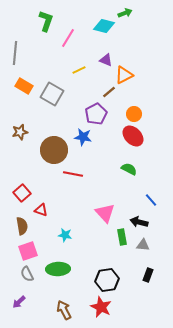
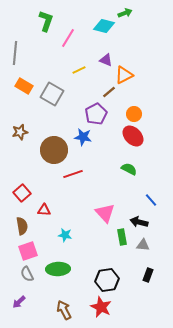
red line: rotated 30 degrees counterclockwise
red triangle: moved 3 px right; rotated 16 degrees counterclockwise
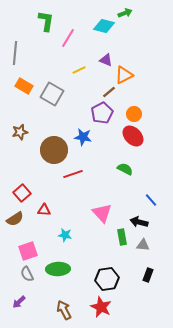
green L-shape: rotated 10 degrees counterclockwise
purple pentagon: moved 6 px right, 1 px up
green semicircle: moved 4 px left
pink triangle: moved 3 px left
brown semicircle: moved 7 px left, 7 px up; rotated 66 degrees clockwise
black hexagon: moved 1 px up
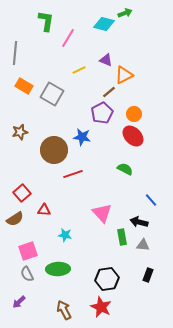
cyan diamond: moved 2 px up
blue star: moved 1 px left
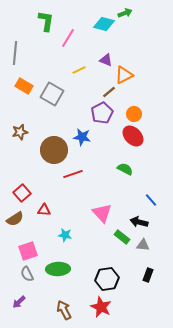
green rectangle: rotated 42 degrees counterclockwise
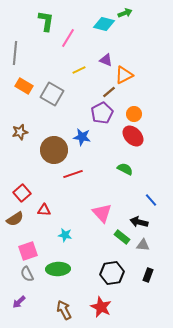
black hexagon: moved 5 px right, 6 px up
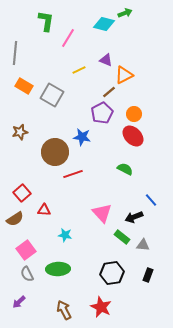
gray square: moved 1 px down
brown circle: moved 1 px right, 2 px down
black arrow: moved 5 px left, 5 px up; rotated 36 degrees counterclockwise
pink square: moved 2 px left, 1 px up; rotated 18 degrees counterclockwise
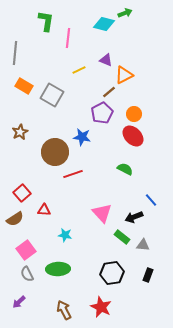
pink line: rotated 24 degrees counterclockwise
brown star: rotated 14 degrees counterclockwise
